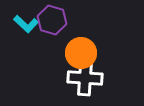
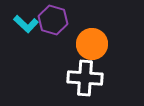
purple hexagon: moved 1 px right
orange circle: moved 11 px right, 9 px up
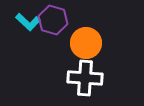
cyan L-shape: moved 2 px right, 2 px up
orange circle: moved 6 px left, 1 px up
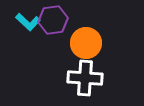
purple hexagon: rotated 24 degrees counterclockwise
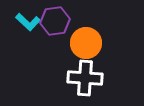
purple hexagon: moved 2 px right, 1 px down
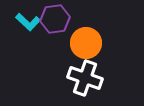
purple hexagon: moved 2 px up
white cross: rotated 16 degrees clockwise
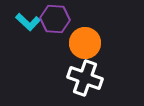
purple hexagon: rotated 12 degrees clockwise
orange circle: moved 1 px left
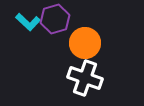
purple hexagon: rotated 20 degrees counterclockwise
